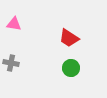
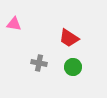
gray cross: moved 28 px right
green circle: moved 2 px right, 1 px up
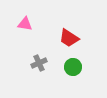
pink triangle: moved 11 px right
gray cross: rotated 35 degrees counterclockwise
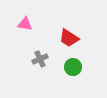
gray cross: moved 1 px right, 4 px up
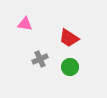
green circle: moved 3 px left
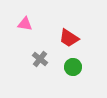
gray cross: rotated 28 degrees counterclockwise
green circle: moved 3 px right
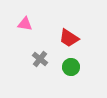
green circle: moved 2 px left
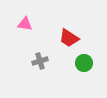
gray cross: moved 2 px down; rotated 35 degrees clockwise
green circle: moved 13 px right, 4 px up
